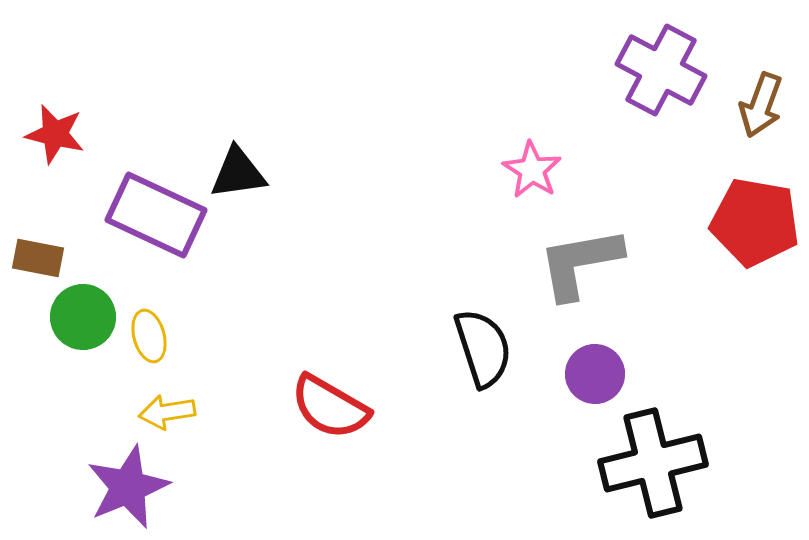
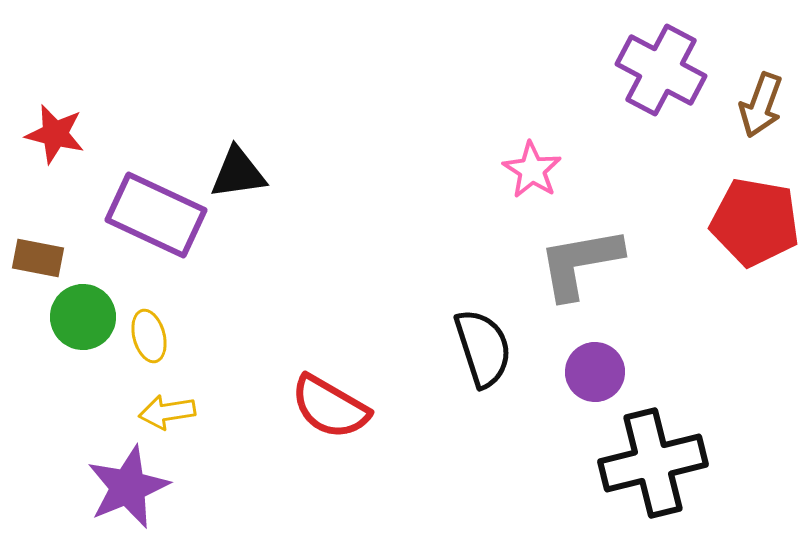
purple circle: moved 2 px up
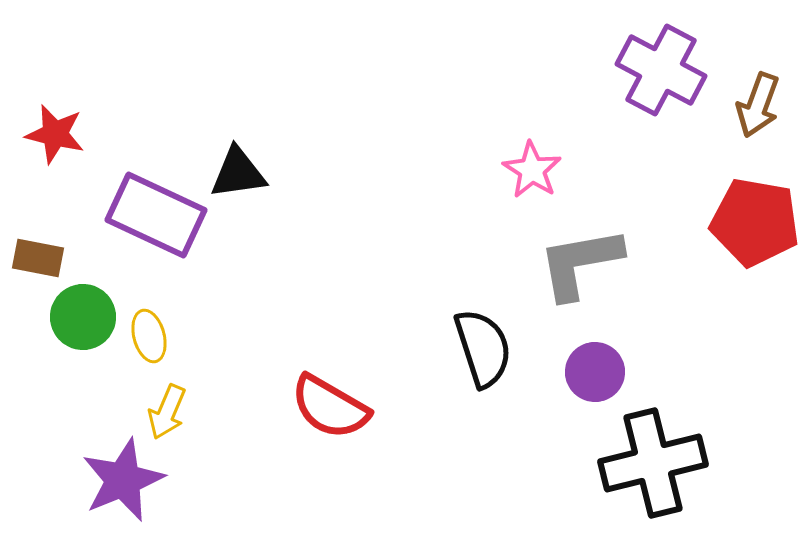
brown arrow: moved 3 px left
yellow arrow: rotated 58 degrees counterclockwise
purple star: moved 5 px left, 7 px up
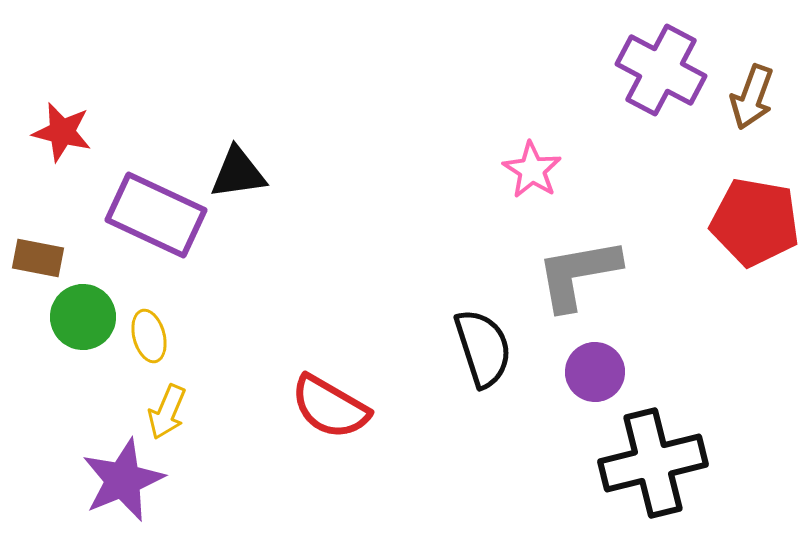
brown arrow: moved 6 px left, 8 px up
red star: moved 7 px right, 2 px up
gray L-shape: moved 2 px left, 11 px down
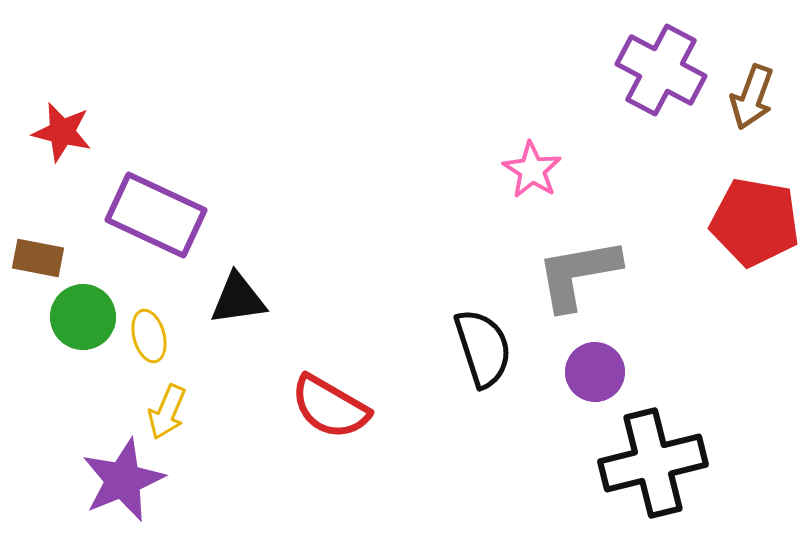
black triangle: moved 126 px down
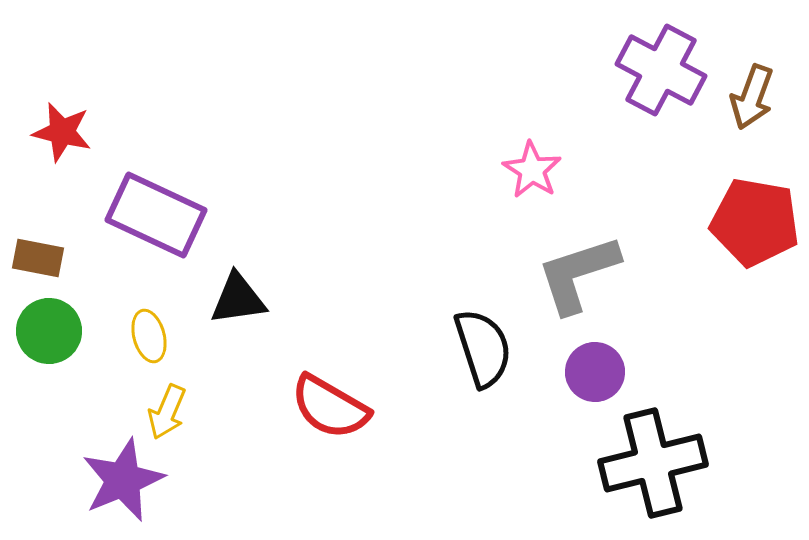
gray L-shape: rotated 8 degrees counterclockwise
green circle: moved 34 px left, 14 px down
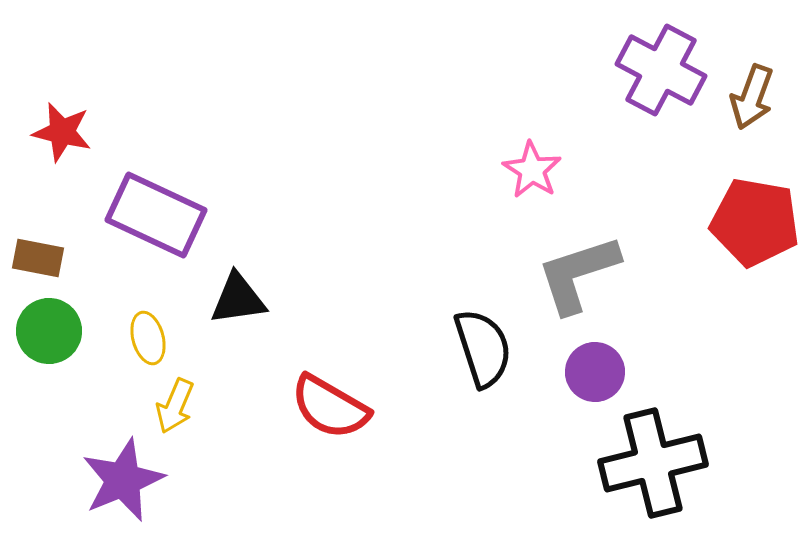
yellow ellipse: moved 1 px left, 2 px down
yellow arrow: moved 8 px right, 6 px up
